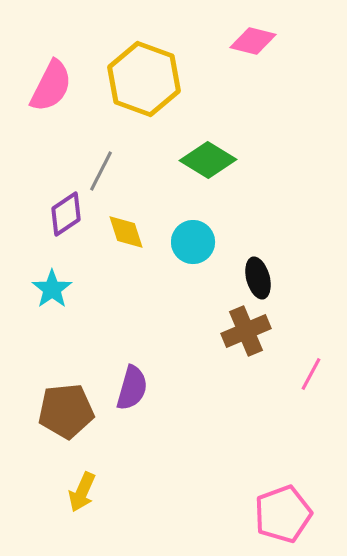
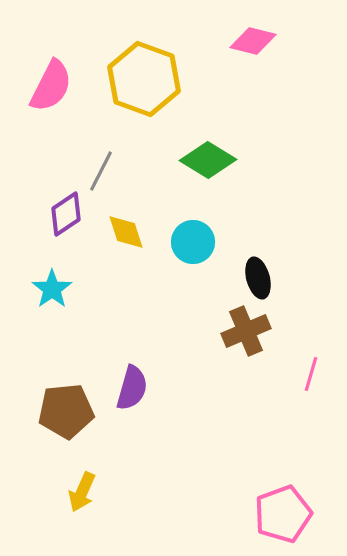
pink line: rotated 12 degrees counterclockwise
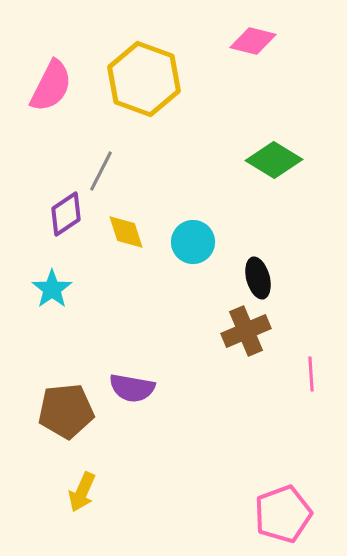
green diamond: moved 66 px right
pink line: rotated 20 degrees counterclockwise
purple semicircle: rotated 84 degrees clockwise
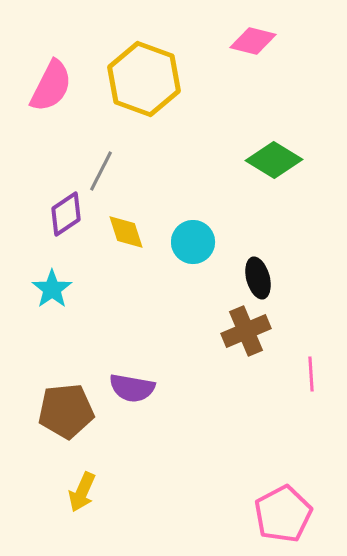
pink pentagon: rotated 8 degrees counterclockwise
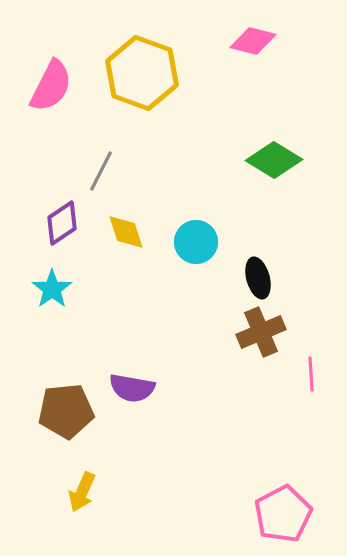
yellow hexagon: moved 2 px left, 6 px up
purple diamond: moved 4 px left, 9 px down
cyan circle: moved 3 px right
brown cross: moved 15 px right, 1 px down
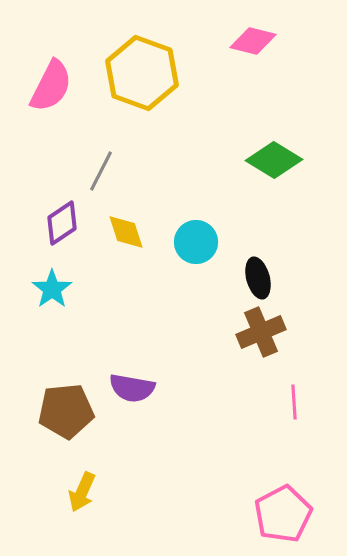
pink line: moved 17 px left, 28 px down
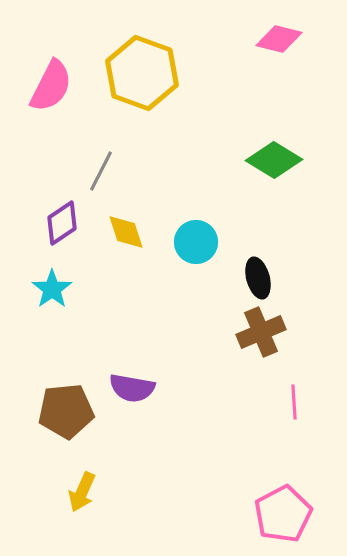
pink diamond: moved 26 px right, 2 px up
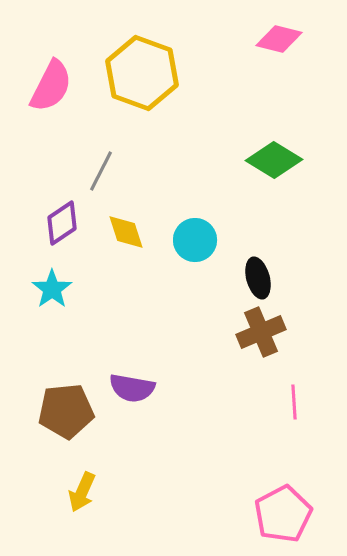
cyan circle: moved 1 px left, 2 px up
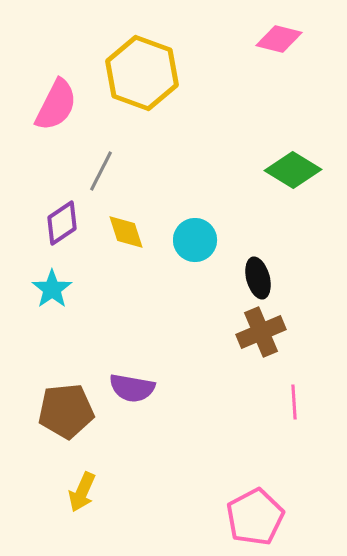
pink semicircle: moved 5 px right, 19 px down
green diamond: moved 19 px right, 10 px down
pink pentagon: moved 28 px left, 3 px down
